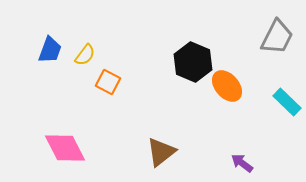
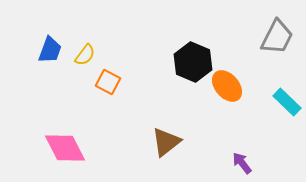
brown triangle: moved 5 px right, 10 px up
purple arrow: rotated 15 degrees clockwise
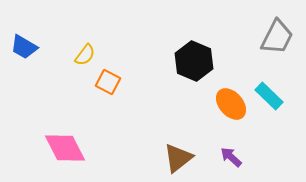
blue trapezoid: moved 26 px left, 3 px up; rotated 100 degrees clockwise
black hexagon: moved 1 px right, 1 px up
orange ellipse: moved 4 px right, 18 px down
cyan rectangle: moved 18 px left, 6 px up
brown triangle: moved 12 px right, 16 px down
purple arrow: moved 11 px left, 6 px up; rotated 10 degrees counterclockwise
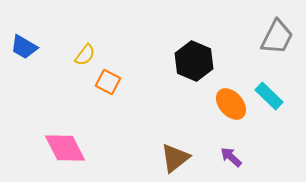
brown triangle: moved 3 px left
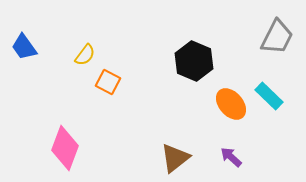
blue trapezoid: rotated 24 degrees clockwise
pink diamond: rotated 48 degrees clockwise
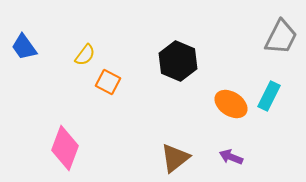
gray trapezoid: moved 4 px right
black hexagon: moved 16 px left
cyan rectangle: rotated 72 degrees clockwise
orange ellipse: rotated 16 degrees counterclockwise
purple arrow: rotated 20 degrees counterclockwise
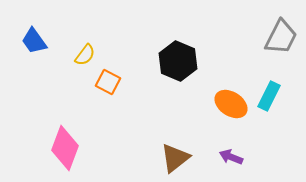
blue trapezoid: moved 10 px right, 6 px up
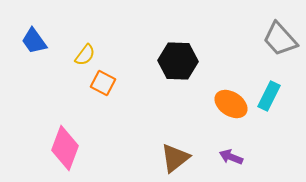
gray trapezoid: moved 1 px left, 2 px down; rotated 111 degrees clockwise
black hexagon: rotated 21 degrees counterclockwise
orange square: moved 5 px left, 1 px down
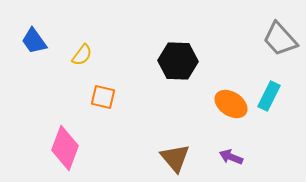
yellow semicircle: moved 3 px left
orange square: moved 14 px down; rotated 15 degrees counterclockwise
brown triangle: rotated 32 degrees counterclockwise
